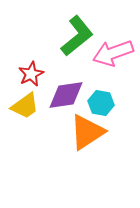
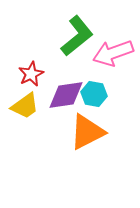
cyan hexagon: moved 7 px left, 9 px up
orange triangle: rotated 6 degrees clockwise
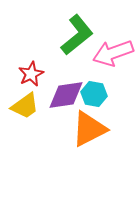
green L-shape: moved 1 px up
orange triangle: moved 2 px right, 3 px up
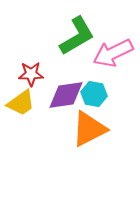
green L-shape: moved 1 px down; rotated 9 degrees clockwise
pink arrow: rotated 6 degrees counterclockwise
red star: rotated 25 degrees clockwise
yellow trapezoid: moved 4 px left, 3 px up
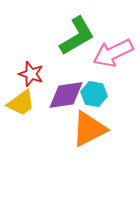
red star: rotated 20 degrees clockwise
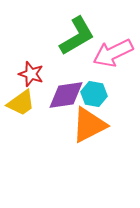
orange triangle: moved 4 px up
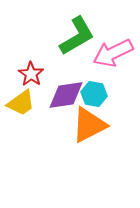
red star: rotated 15 degrees clockwise
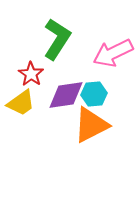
green L-shape: moved 20 px left, 3 px down; rotated 27 degrees counterclockwise
cyan hexagon: rotated 15 degrees counterclockwise
orange triangle: moved 2 px right
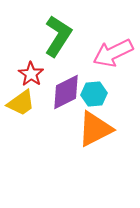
green L-shape: moved 1 px right, 3 px up
purple diamond: moved 3 px up; rotated 18 degrees counterclockwise
orange triangle: moved 4 px right, 4 px down
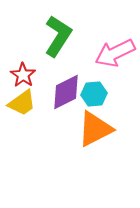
pink arrow: moved 2 px right
red star: moved 8 px left, 1 px down
yellow trapezoid: moved 1 px right
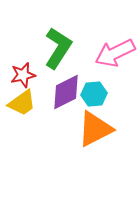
green L-shape: moved 12 px down
red star: rotated 25 degrees clockwise
